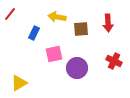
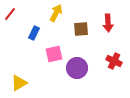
yellow arrow: moved 1 px left, 4 px up; rotated 108 degrees clockwise
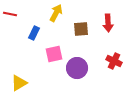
red line: rotated 64 degrees clockwise
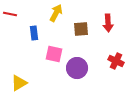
blue rectangle: rotated 32 degrees counterclockwise
pink square: rotated 24 degrees clockwise
red cross: moved 2 px right
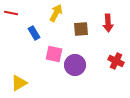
red line: moved 1 px right, 1 px up
blue rectangle: rotated 24 degrees counterclockwise
purple circle: moved 2 px left, 3 px up
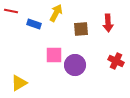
red line: moved 2 px up
blue rectangle: moved 9 px up; rotated 40 degrees counterclockwise
pink square: moved 1 px down; rotated 12 degrees counterclockwise
